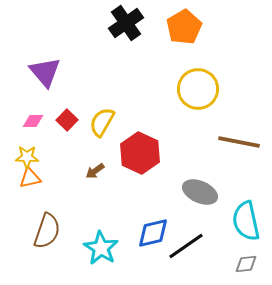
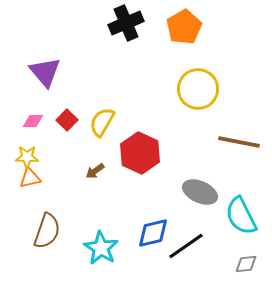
black cross: rotated 12 degrees clockwise
cyan semicircle: moved 5 px left, 5 px up; rotated 15 degrees counterclockwise
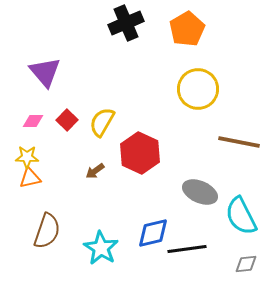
orange pentagon: moved 3 px right, 2 px down
black line: moved 1 px right, 3 px down; rotated 27 degrees clockwise
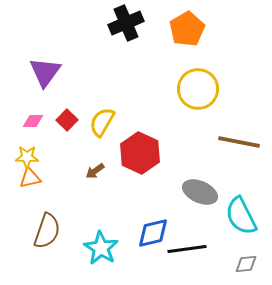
purple triangle: rotated 16 degrees clockwise
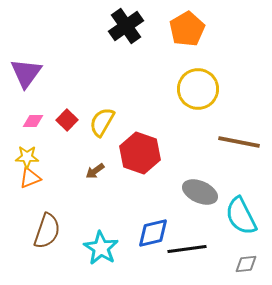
black cross: moved 3 px down; rotated 12 degrees counterclockwise
purple triangle: moved 19 px left, 1 px down
red hexagon: rotated 6 degrees counterclockwise
orange triangle: rotated 10 degrees counterclockwise
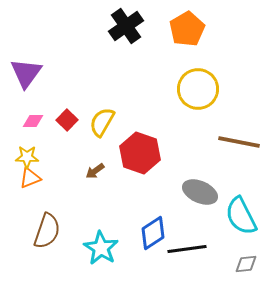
blue diamond: rotated 20 degrees counterclockwise
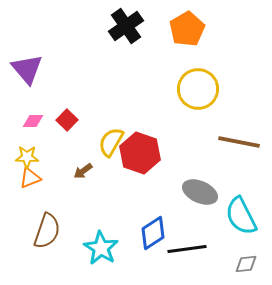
purple triangle: moved 1 px right, 4 px up; rotated 16 degrees counterclockwise
yellow semicircle: moved 9 px right, 20 px down
brown arrow: moved 12 px left
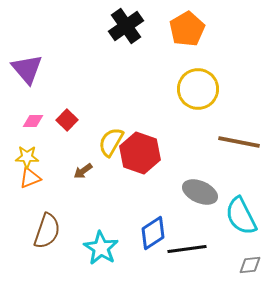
gray diamond: moved 4 px right, 1 px down
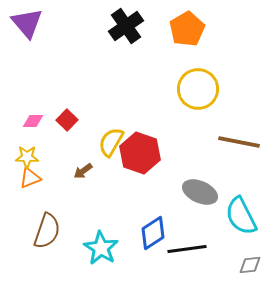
purple triangle: moved 46 px up
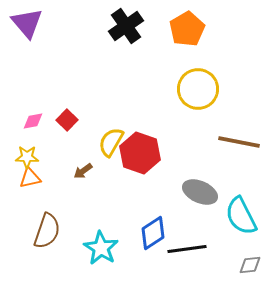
pink diamond: rotated 10 degrees counterclockwise
orange triangle: rotated 10 degrees clockwise
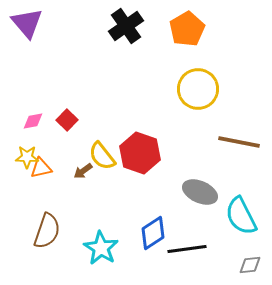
yellow semicircle: moved 9 px left, 14 px down; rotated 68 degrees counterclockwise
orange triangle: moved 11 px right, 10 px up
